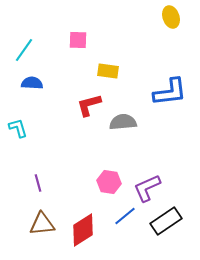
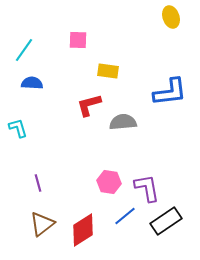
purple L-shape: rotated 104 degrees clockwise
brown triangle: rotated 32 degrees counterclockwise
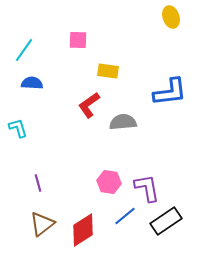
red L-shape: rotated 20 degrees counterclockwise
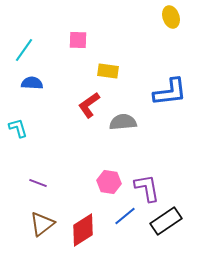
purple line: rotated 54 degrees counterclockwise
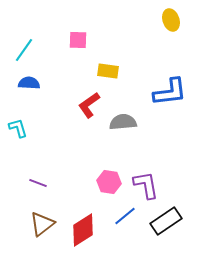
yellow ellipse: moved 3 px down
blue semicircle: moved 3 px left
purple L-shape: moved 1 px left, 3 px up
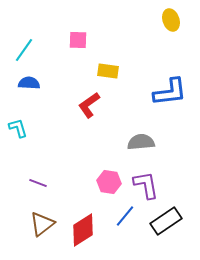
gray semicircle: moved 18 px right, 20 px down
blue line: rotated 10 degrees counterclockwise
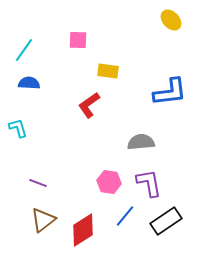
yellow ellipse: rotated 25 degrees counterclockwise
purple L-shape: moved 3 px right, 2 px up
brown triangle: moved 1 px right, 4 px up
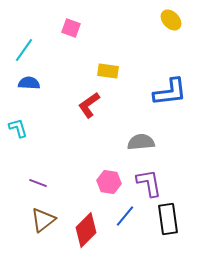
pink square: moved 7 px left, 12 px up; rotated 18 degrees clockwise
black rectangle: moved 2 px right, 2 px up; rotated 64 degrees counterclockwise
red diamond: moved 3 px right; rotated 12 degrees counterclockwise
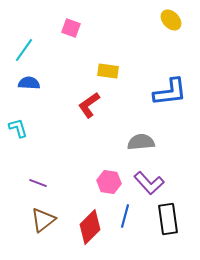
purple L-shape: rotated 148 degrees clockwise
blue line: rotated 25 degrees counterclockwise
red diamond: moved 4 px right, 3 px up
